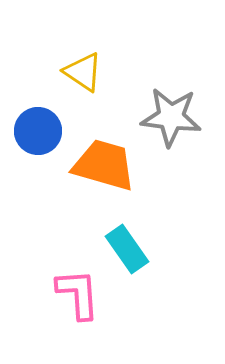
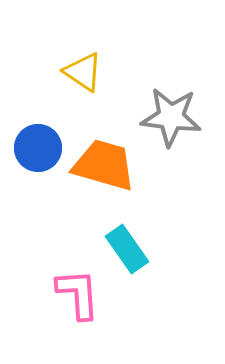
blue circle: moved 17 px down
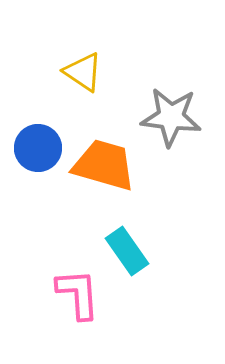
cyan rectangle: moved 2 px down
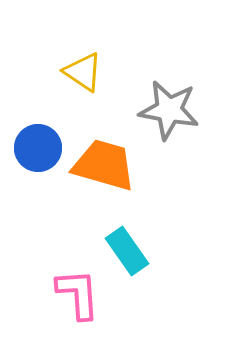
gray star: moved 2 px left, 7 px up; rotated 4 degrees clockwise
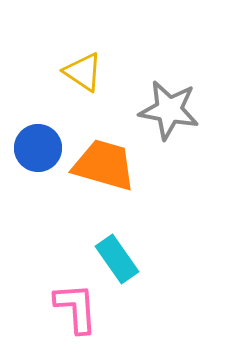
cyan rectangle: moved 10 px left, 8 px down
pink L-shape: moved 2 px left, 14 px down
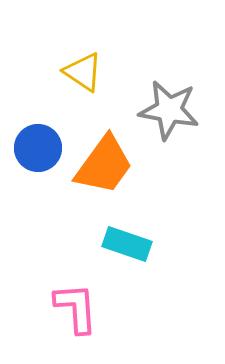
orange trapezoid: rotated 110 degrees clockwise
cyan rectangle: moved 10 px right, 15 px up; rotated 36 degrees counterclockwise
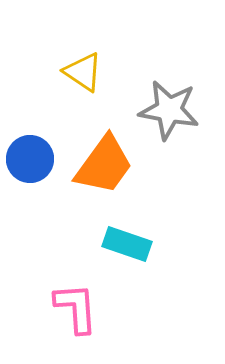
blue circle: moved 8 px left, 11 px down
